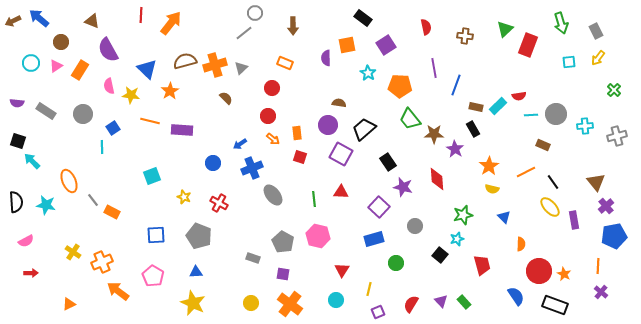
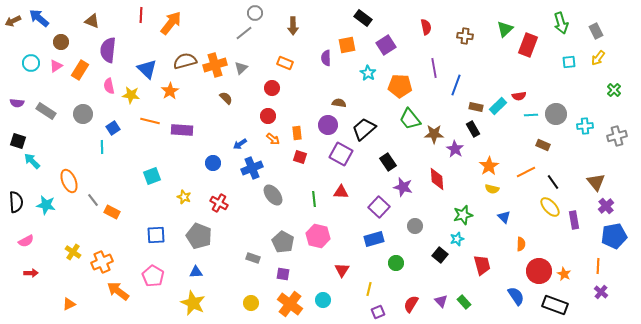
purple semicircle at (108, 50): rotated 35 degrees clockwise
cyan circle at (336, 300): moved 13 px left
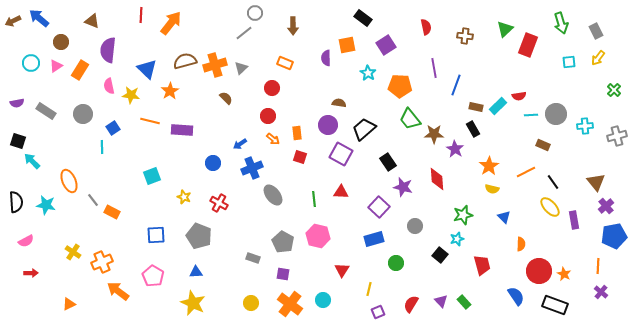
purple semicircle at (17, 103): rotated 16 degrees counterclockwise
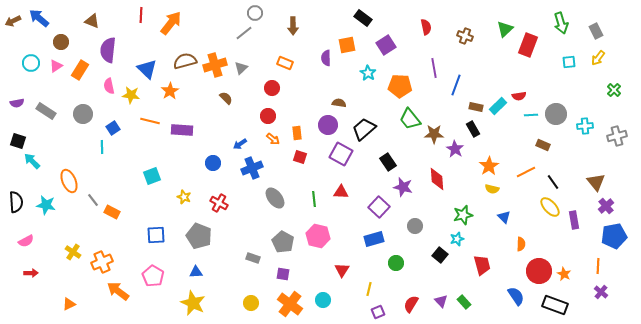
brown cross at (465, 36): rotated 14 degrees clockwise
gray ellipse at (273, 195): moved 2 px right, 3 px down
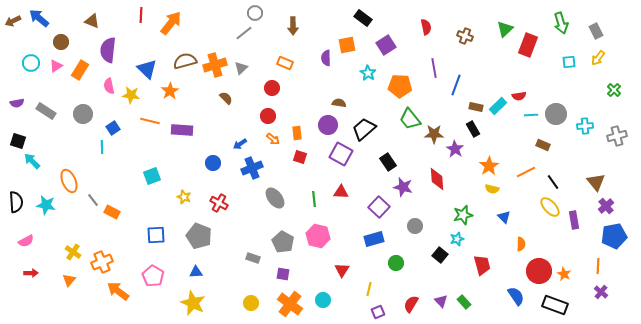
orange triangle at (69, 304): moved 24 px up; rotated 24 degrees counterclockwise
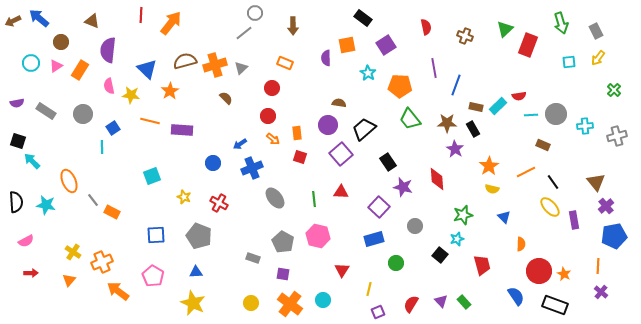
brown star at (434, 134): moved 13 px right, 11 px up
purple square at (341, 154): rotated 20 degrees clockwise
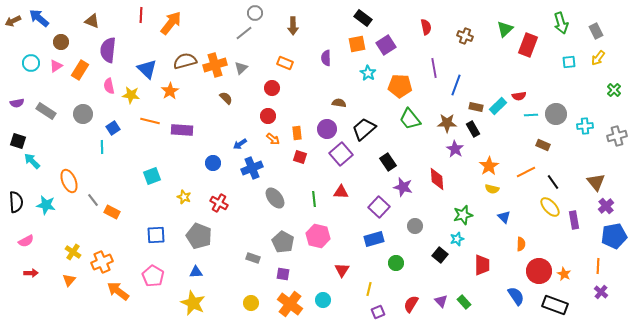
orange square at (347, 45): moved 10 px right, 1 px up
purple circle at (328, 125): moved 1 px left, 4 px down
red trapezoid at (482, 265): rotated 15 degrees clockwise
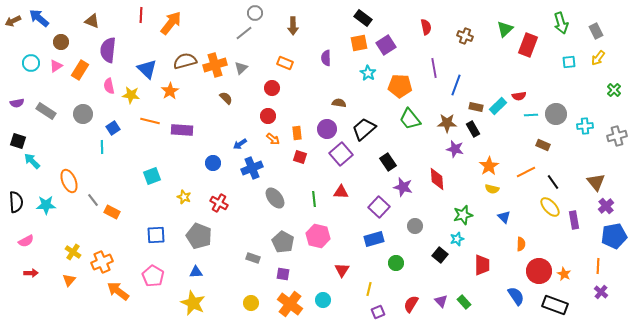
orange square at (357, 44): moved 2 px right, 1 px up
purple star at (455, 149): rotated 18 degrees counterclockwise
cyan star at (46, 205): rotated 12 degrees counterclockwise
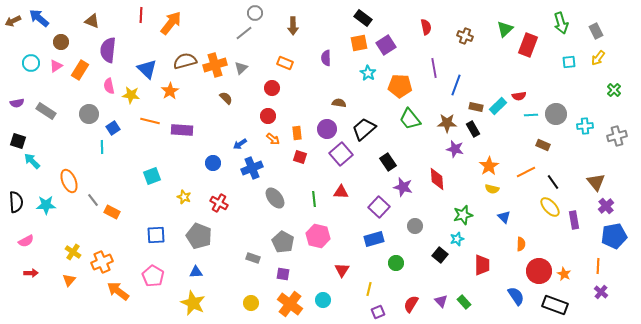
gray circle at (83, 114): moved 6 px right
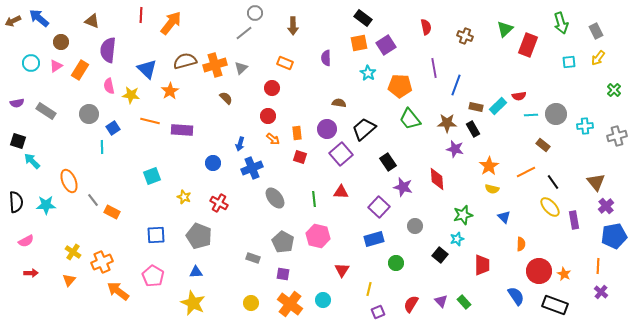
blue arrow at (240, 144): rotated 40 degrees counterclockwise
brown rectangle at (543, 145): rotated 16 degrees clockwise
